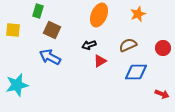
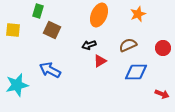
blue arrow: moved 13 px down
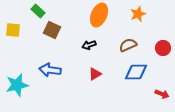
green rectangle: rotated 64 degrees counterclockwise
red triangle: moved 5 px left, 13 px down
blue arrow: rotated 20 degrees counterclockwise
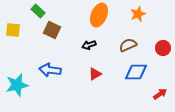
red arrow: moved 2 px left; rotated 56 degrees counterclockwise
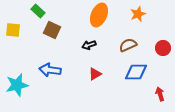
red arrow: rotated 72 degrees counterclockwise
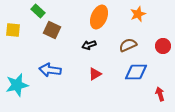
orange ellipse: moved 2 px down
red circle: moved 2 px up
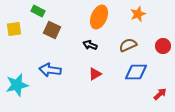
green rectangle: rotated 16 degrees counterclockwise
yellow square: moved 1 px right, 1 px up; rotated 14 degrees counterclockwise
black arrow: moved 1 px right; rotated 40 degrees clockwise
red arrow: rotated 64 degrees clockwise
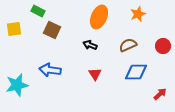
red triangle: rotated 32 degrees counterclockwise
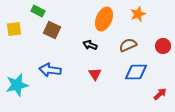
orange ellipse: moved 5 px right, 2 px down
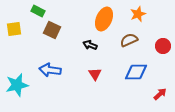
brown semicircle: moved 1 px right, 5 px up
